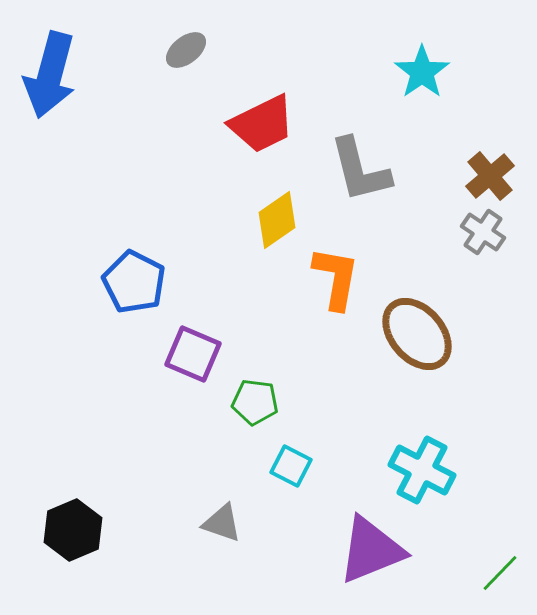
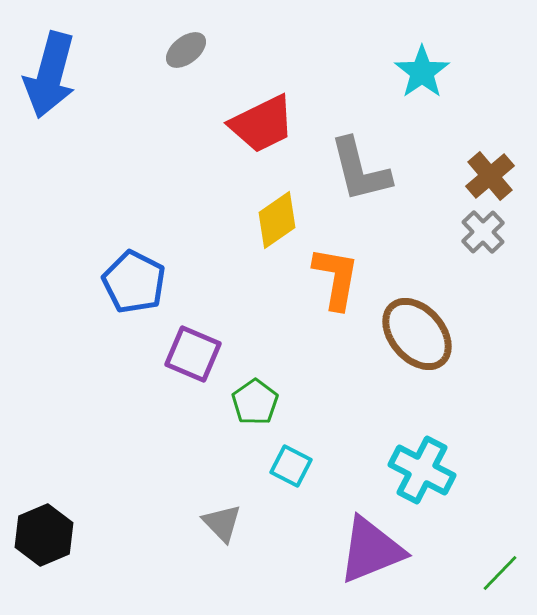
gray cross: rotated 12 degrees clockwise
green pentagon: rotated 30 degrees clockwise
gray triangle: rotated 27 degrees clockwise
black hexagon: moved 29 px left, 5 px down
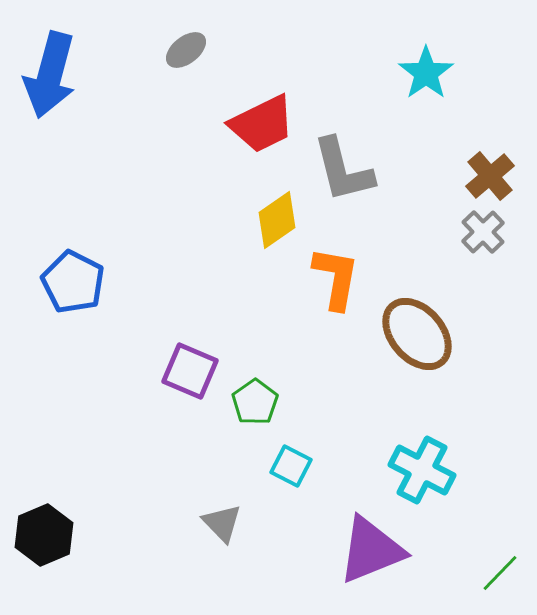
cyan star: moved 4 px right, 1 px down
gray L-shape: moved 17 px left
blue pentagon: moved 61 px left
purple square: moved 3 px left, 17 px down
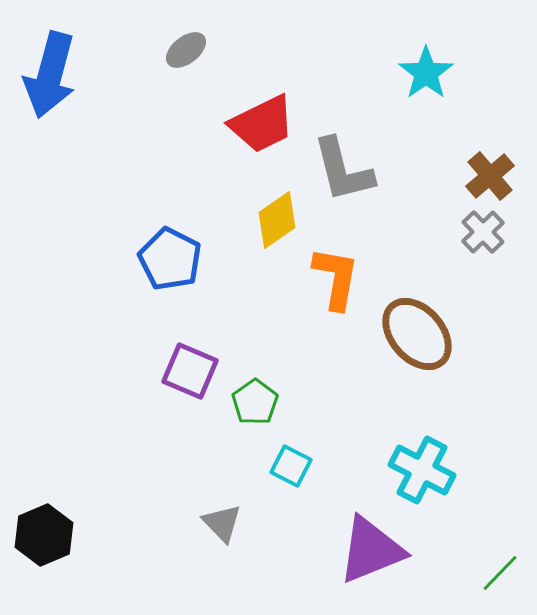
blue pentagon: moved 97 px right, 23 px up
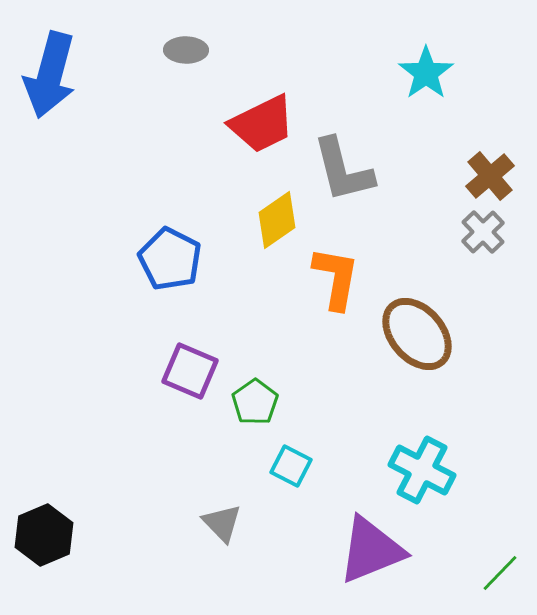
gray ellipse: rotated 39 degrees clockwise
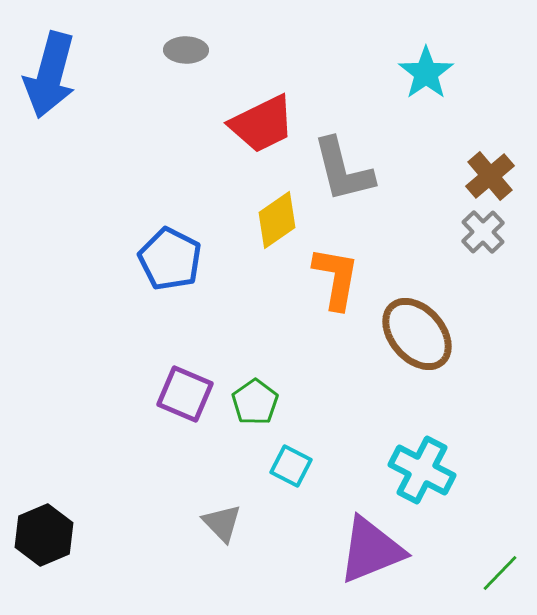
purple square: moved 5 px left, 23 px down
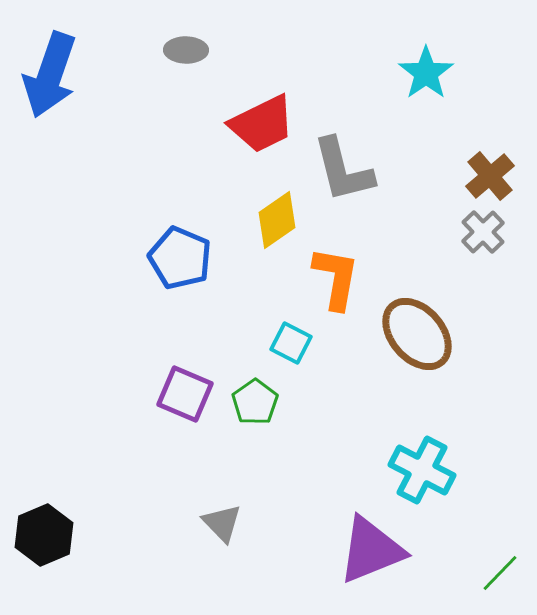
blue arrow: rotated 4 degrees clockwise
blue pentagon: moved 10 px right, 1 px up; rotated 4 degrees counterclockwise
cyan square: moved 123 px up
